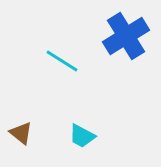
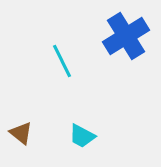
cyan line: rotated 32 degrees clockwise
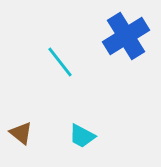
cyan line: moved 2 px left, 1 px down; rotated 12 degrees counterclockwise
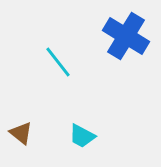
blue cross: rotated 27 degrees counterclockwise
cyan line: moved 2 px left
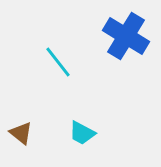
cyan trapezoid: moved 3 px up
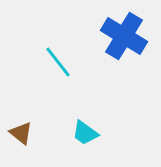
blue cross: moved 2 px left
cyan trapezoid: moved 3 px right; rotated 8 degrees clockwise
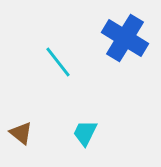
blue cross: moved 1 px right, 2 px down
cyan trapezoid: rotated 80 degrees clockwise
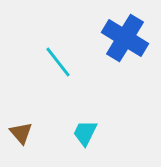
brown triangle: rotated 10 degrees clockwise
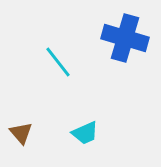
blue cross: rotated 15 degrees counterclockwise
cyan trapezoid: rotated 140 degrees counterclockwise
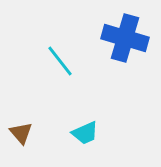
cyan line: moved 2 px right, 1 px up
